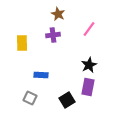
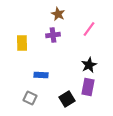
black square: moved 1 px up
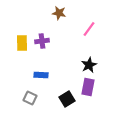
brown star: moved 1 px right, 1 px up; rotated 16 degrees counterclockwise
purple cross: moved 11 px left, 6 px down
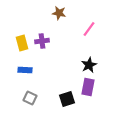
yellow rectangle: rotated 14 degrees counterclockwise
blue rectangle: moved 16 px left, 5 px up
black square: rotated 14 degrees clockwise
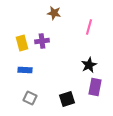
brown star: moved 5 px left
pink line: moved 2 px up; rotated 21 degrees counterclockwise
purple rectangle: moved 7 px right
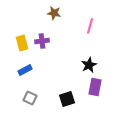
pink line: moved 1 px right, 1 px up
blue rectangle: rotated 32 degrees counterclockwise
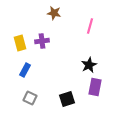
yellow rectangle: moved 2 px left
blue rectangle: rotated 32 degrees counterclockwise
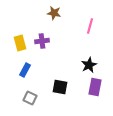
black square: moved 7 px left, 12 px up; rotated 28 degrees clockwise
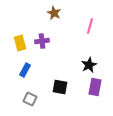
brown star: rotated 16 degrees clockwise
gray square: moved 1 px down
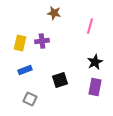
brown star: rotated 16 degrees counterclockwise
yellow rectangle: rotated 28 degrees clockwise
black star: moved 6 px right, 3 px up
blue rectangle: rotated 40 degrees clockwise
black square: moved 7 px up; rotated 28 degrees counterclockwise
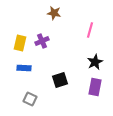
pink line: moved 4 px down
purple cross: rotated 16 degrees counterclockwise
blue rectangle: moved 1 px left, 2 px up; rotated 24 degrees clockwise
